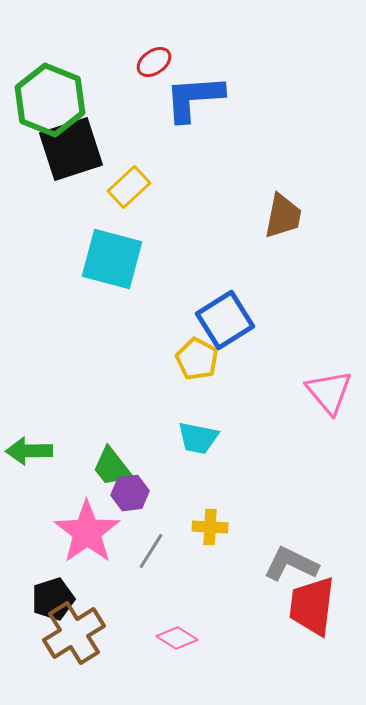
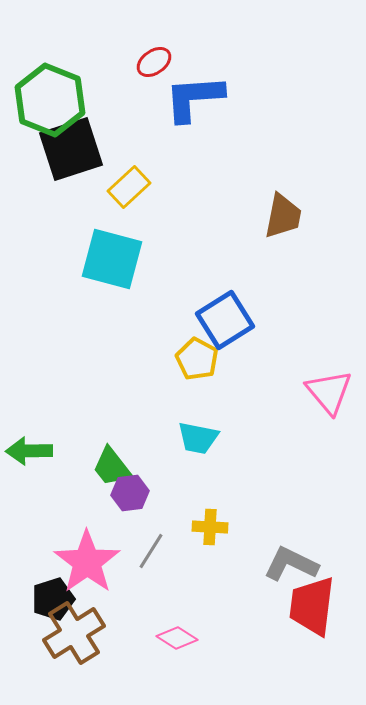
pink star: moved 30 px down
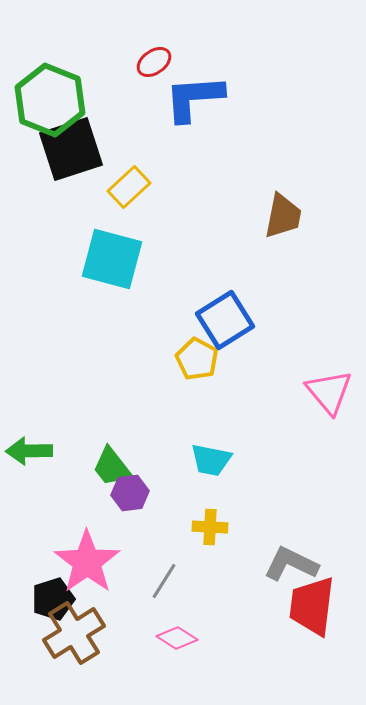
cyan trapezoid: moved 13 px right, 22 px down
gray line: moved 13 px right, 30 px down
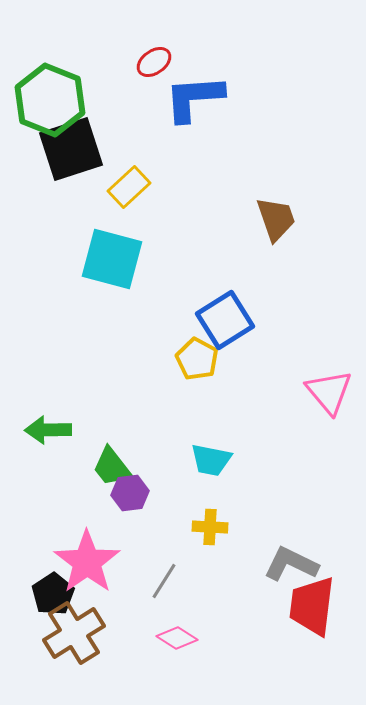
brown trapezoid: moved 7 px left, 3 px down; rotated 30 degrees counterclockwise
green arrow: moved 19 px right, 21 px up
black pentagon: moved 5 px up; rotated 15 degrees counterclockwise
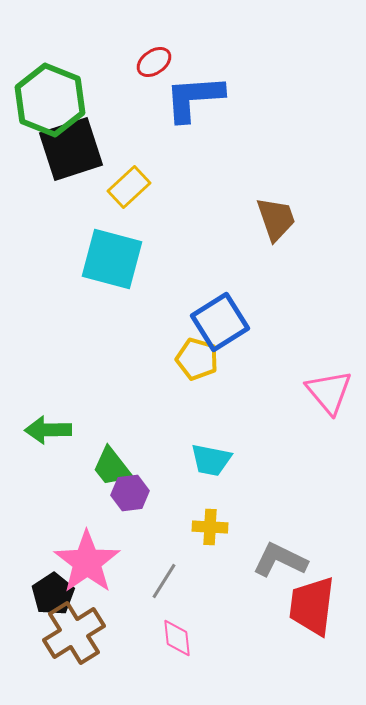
blue square: moved 5 px left, 2 px down
yellow pentagon: rotated 12 degrees counterclockwise
gray L-shape: moved 11 px left, 4 px up
pink diamond: rotated 51 degrees clockwise
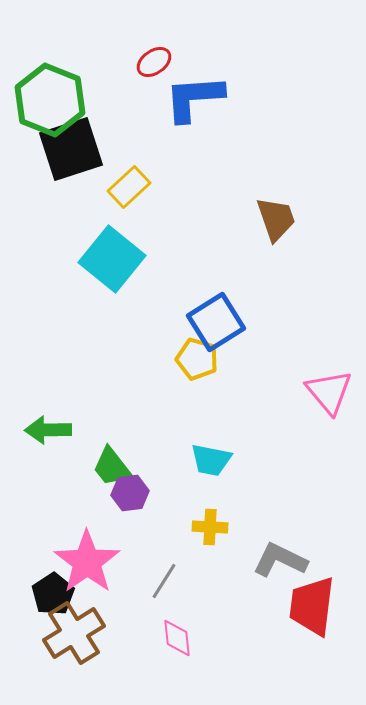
cyan square: rotated 24 degrees clockwise
blue square: moved 4 px left
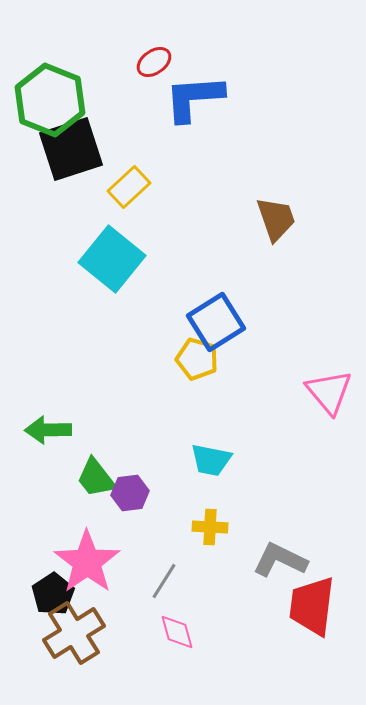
green trapezoid: moved 16 px left, 11 px down
pink diamond: moved 6 px up; rotated 9 degrees counterclockwise
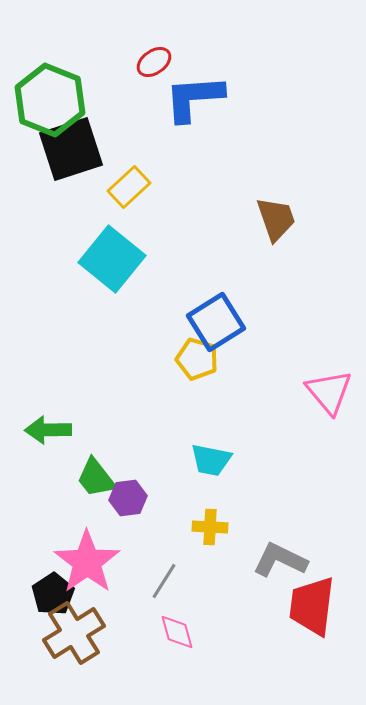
purple hexagon: moved 2 px left, 5 px down
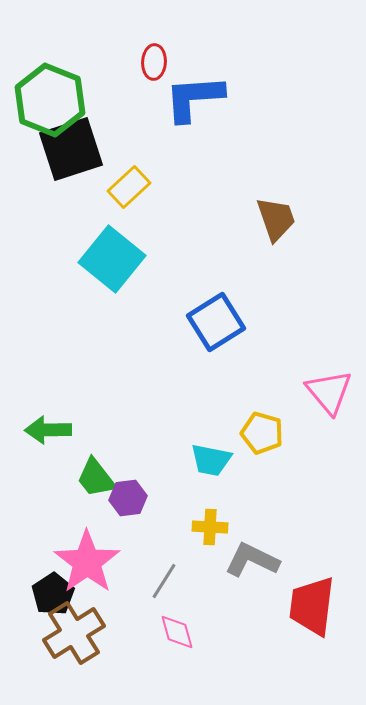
red ellipse: rotated 52 degrees counterclockwise
yellow pentagon: moved 65 px right, 74 px down
gray L-shape: moved 28 px left
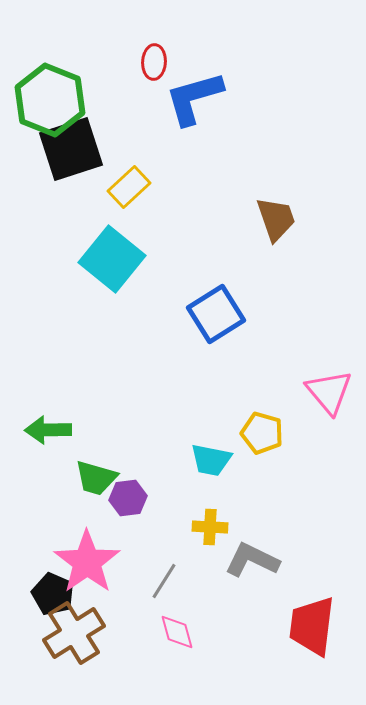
blue L-shape: rotated 12 degrees counterclockwise
blue square: moved 8 px up
green trapezoid: rotated 36 degrees counterclockwise
black pentagon: rotated 15 degrees counterclockwise
red trapezoid: moved 20 px down
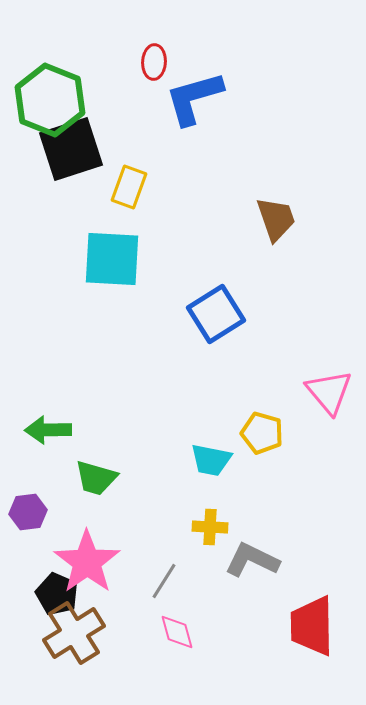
yellow rectangle: rotated 27 degrees counterclockwise
cyan square: rotated 36 degrees counterclockwise
purple hexagon: moved 100 px left, 14 px down
black pentagon: moved 4 px right
red trapezoid: rotated 8 degrees counterclockwise
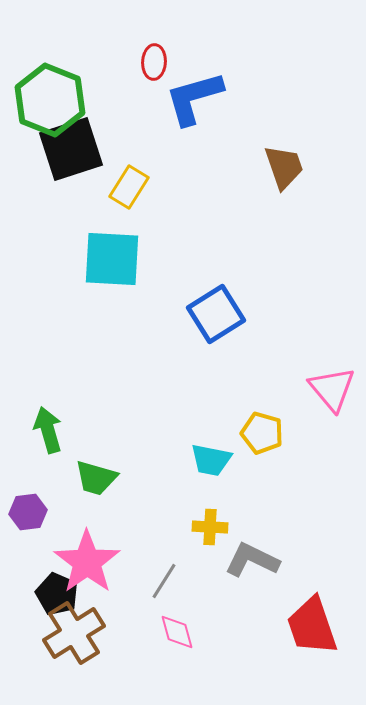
yellow rectangle: rotated 12 degrees clockwise
brown trapezoid: moved 8 px right, 52 px up
pink triangle: moved 3 px right, 3 px up
green arrow: rotated 75 degrees clockwise
red trapezoid: rotated 18 degrees counterclockwise
